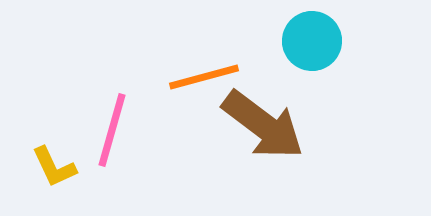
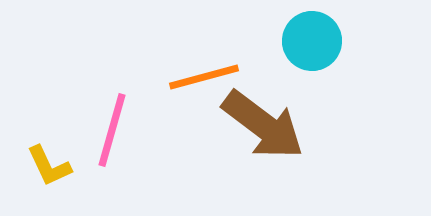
yellow L-shape: moved 5 px left, 1 px up
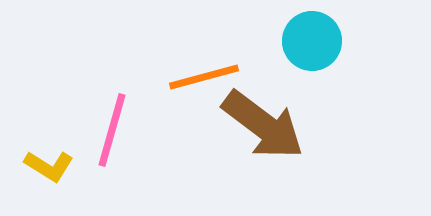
yellow L-shape: rotated 33 degrees counterclockwise
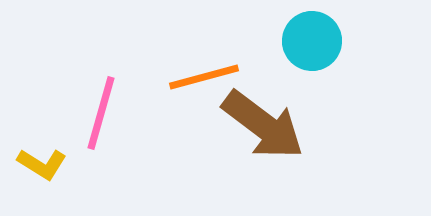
pink line: moved 11 px left, 17 px up
yellow L-shape: moved 7 px left, 2 px up
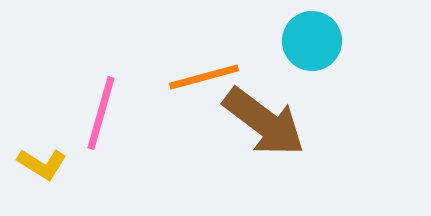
brown arrow: moved 1 px right, 3 px up
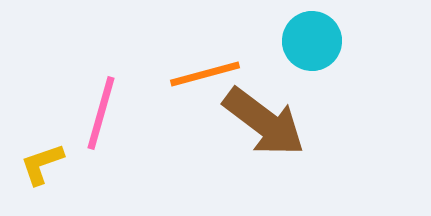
orange line: moved 1 px right, 3 px up
yellow L-shape: rotated 129 degrees clockwise
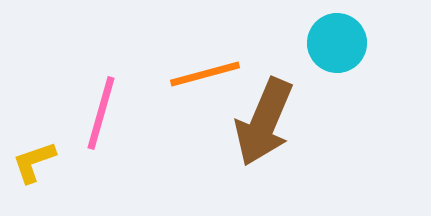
cyan circle: moved 25 px right, 2 px down
brown arrow: rotated 76 degrees clockwise
yellow L-shape: moved 8 px left, 2 px up
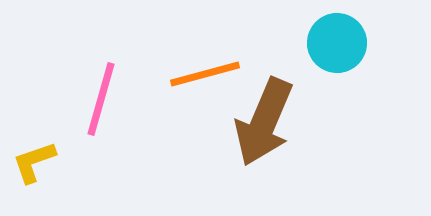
pink line: moved 14 px up
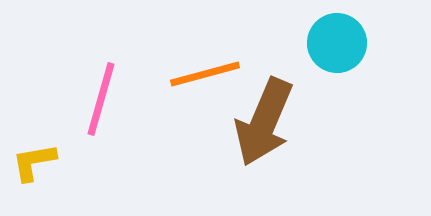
yellow L-shape: rotated 9 degrees clockwise
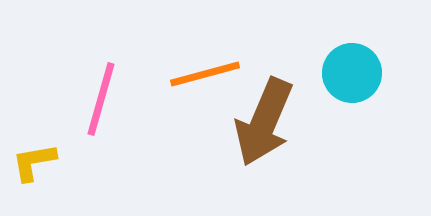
cyan circle: moved 15 px right, 30 px down
